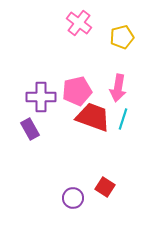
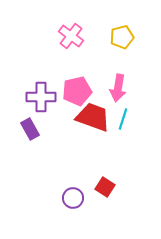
pink cross: moved 8 px left, 13 px down
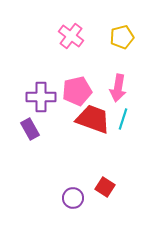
red trapezoid: moved 2 px down
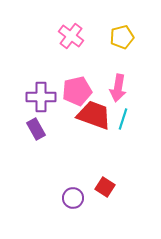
red trapezoid: moved 1 px right, 4 px up
purple rectangle: moved 6 px right
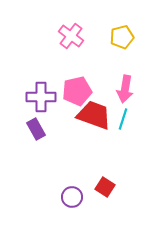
pink arrow: moved 7 px right, 1 px down
purple circle: moved 1 px left, 1 px up
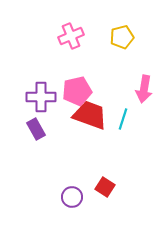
pink cross: rotated 30 degrees clockwise
pink arrow: moved 19 px right
red trapezoid: moved 4 px left
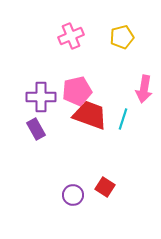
purple circle: moved 1 px right, 2 px up
